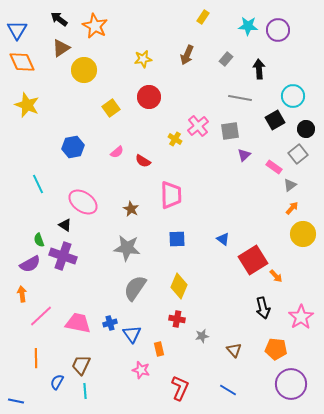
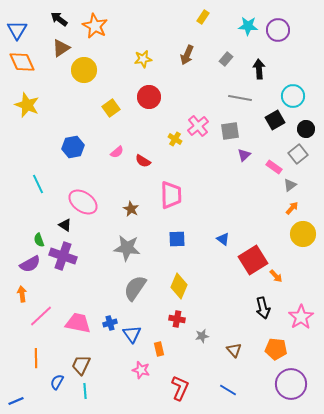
blue line at (16, 401): rotated 35 degrees counterclockwise
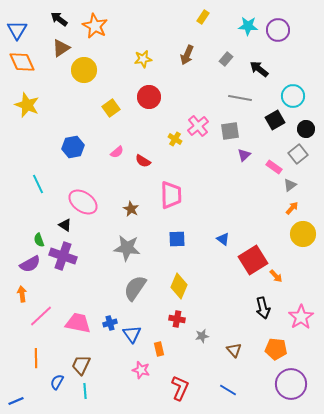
black arrow at (259, 69): rotated 48 degrees counterclockwise
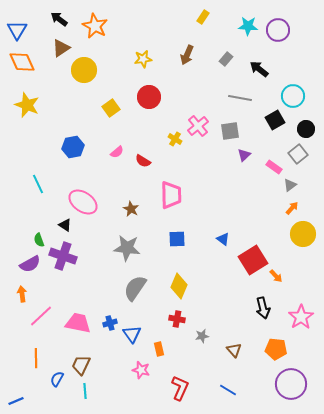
blue semicircle at (57, 382): moved 3 px up
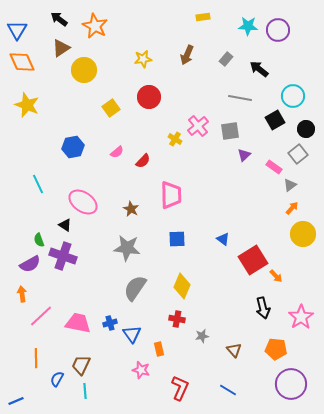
yellow rectangle at (203, 17): rotated 48 degrees clockwise
red semicircle at (143, 161): rotated 77 degrees counterclockwise
yellow diamond at (179, 286): moved 3 px right
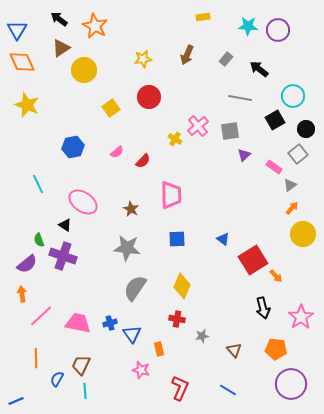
purple semicircle at (30, 264): moved 3 px left; rotated 10 degrees counterclockwise
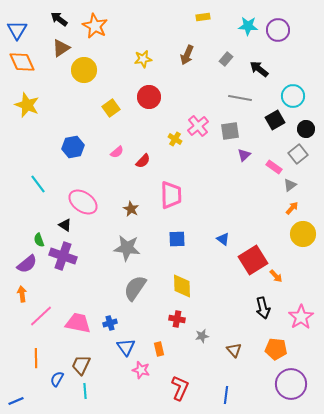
cyan line at (38, 184): rotated 12 degrees counterclockwise
yellow diamond at (182, 286): rotated 25 degrees counterclockwise
blue triangle at (132, 334): moved 6 px left, 13 px down
blue line at (228, 390): moved 2 px left, 5 px down; rotated 66 degrees clockwise
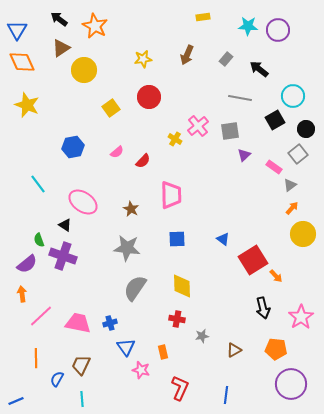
orange rectangle at (159, 349): moved 4 px right, 3 px down
brown triangle at (234, 350): rotated 42 degrees clockwise
cyan line at (85, 391): moved 3 px left, 8 px down
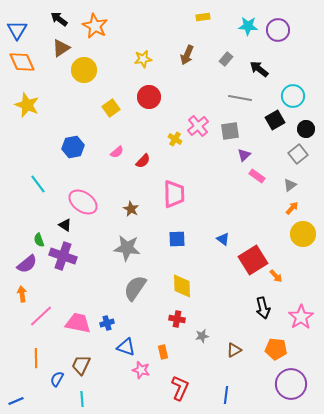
pink rectangle at (274, 167): moved 17 px left, 9 px down
pink trapezoid at (171, 195): moved 3 px right, 1 px up
blue cross at (110, 323): moved 3 px left
blue triangle at (126, 347): rotated 36 degrees counterclockwise
